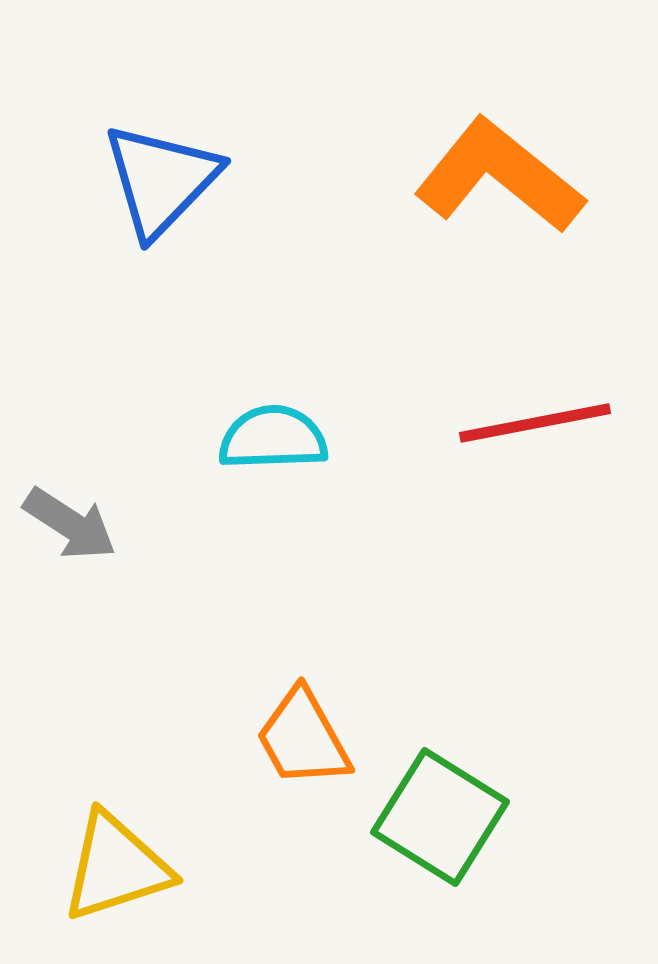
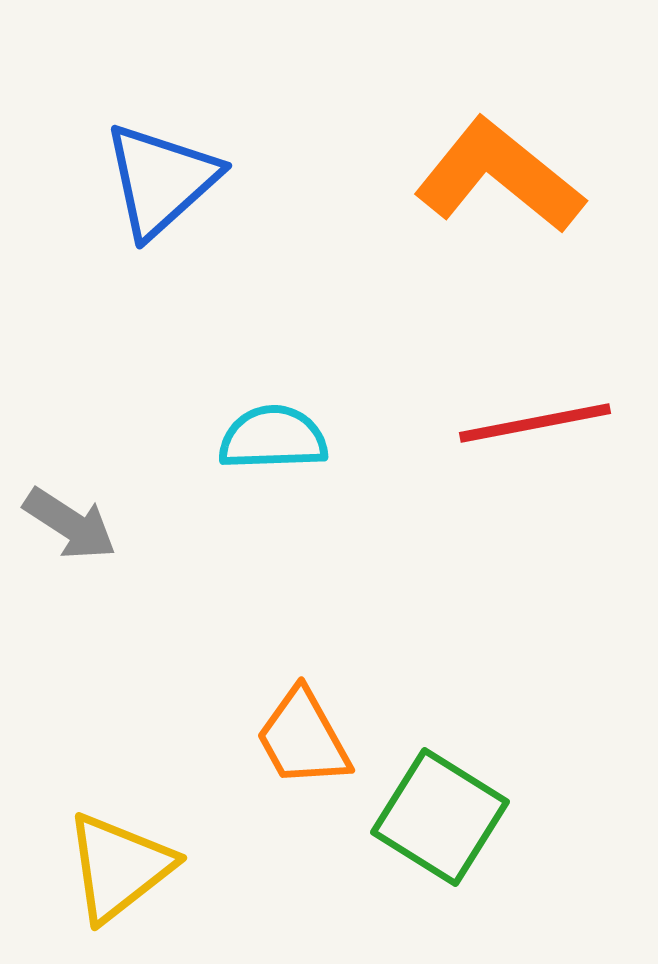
blue triangle: rotated 4 degrees clockwise
yellow triangle: moved 3 px right; rotated 20 degrees counterclockwise
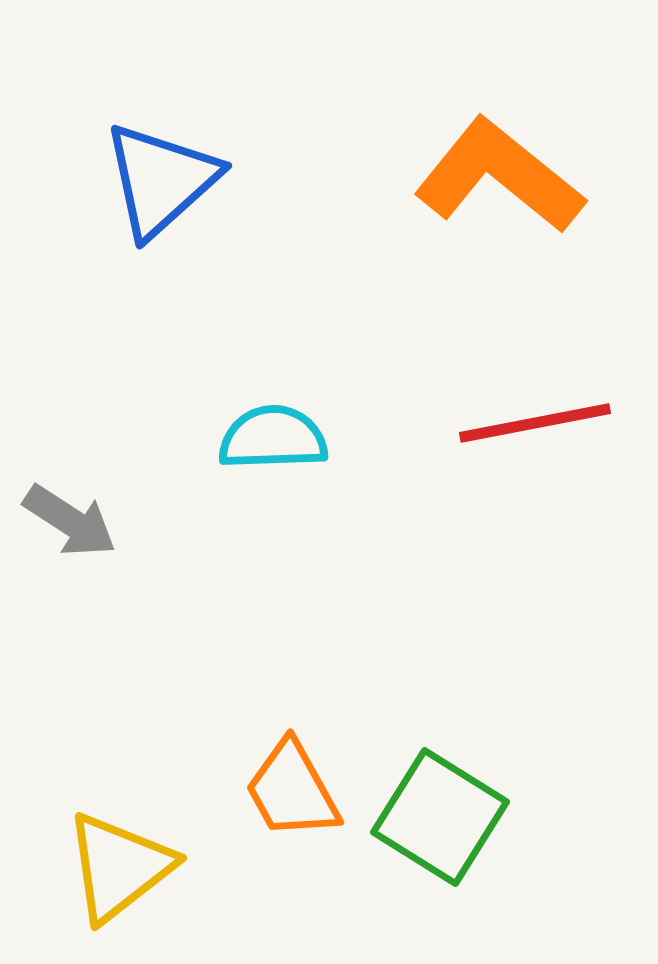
gray arrow: moved 3 px up
orange trapezoid: moved 11 px left, 52 px down
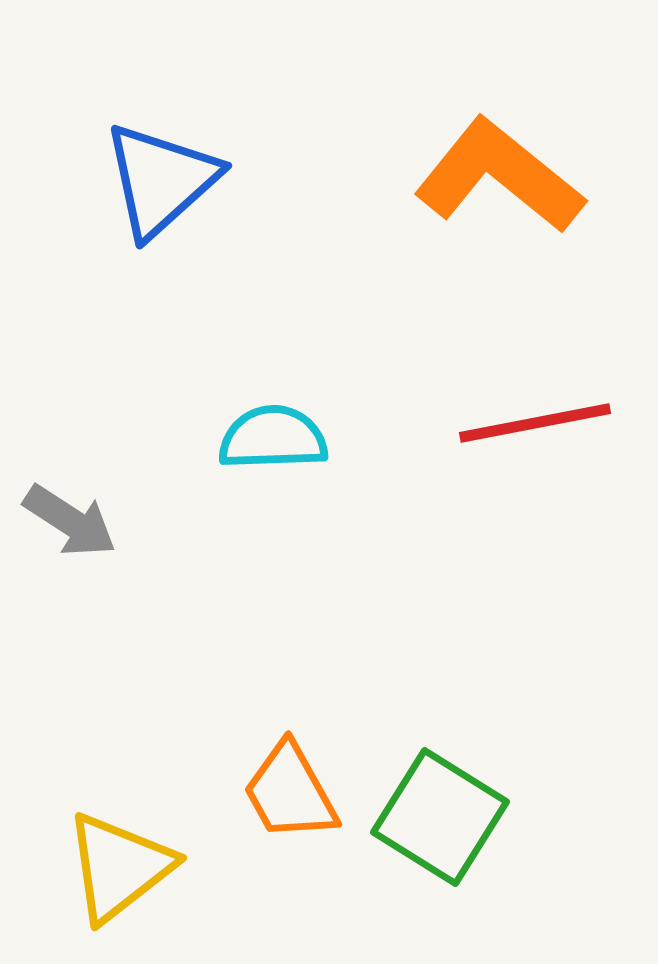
orange trapezoid: moved 2 px left, 2 px down
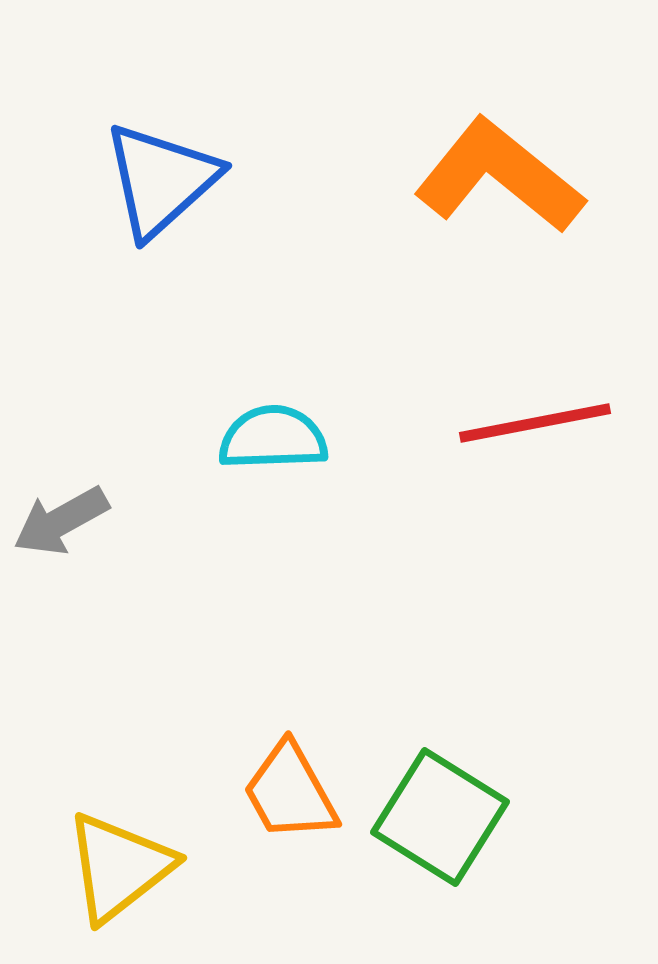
gray arrow: moved 9 px left; rotated 118 degrees clockwise
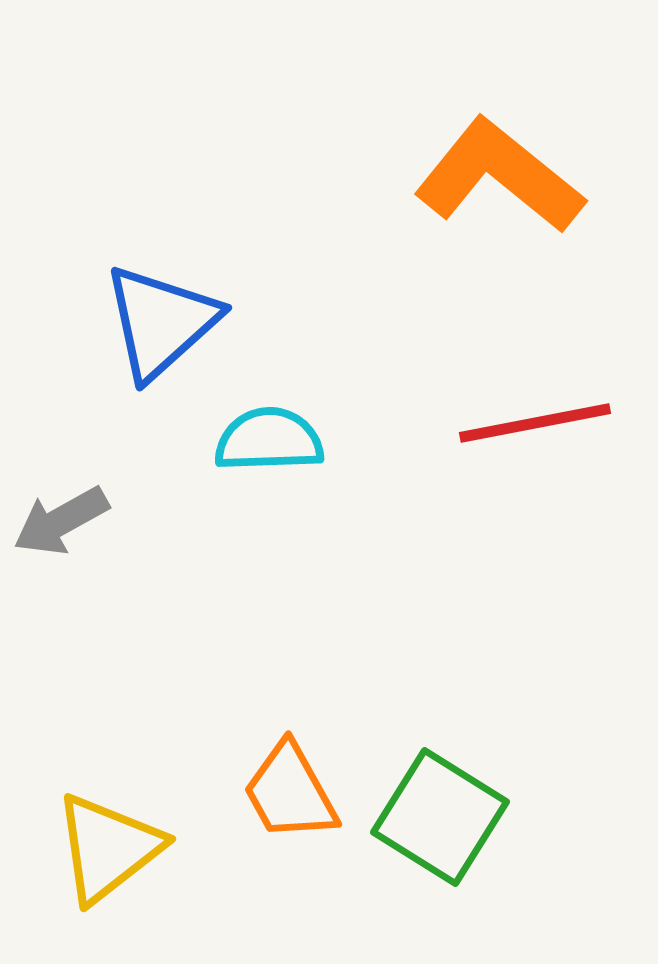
blue triangle: moved 142 px down
cyan semicircle: moved 4 px left, 2 px down
yellow triangle: moved 11 px left, 19 px up
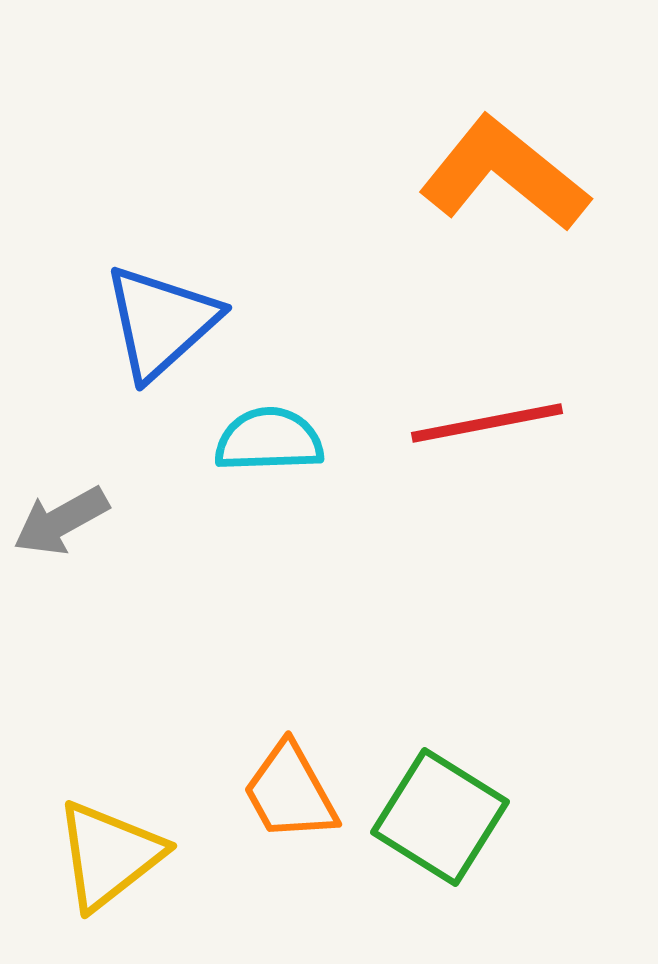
orange L-shape: moved 5 px right, 2 px up
red line: moved 48 px left
yellow triangle: moved 1 px right, 7 px down
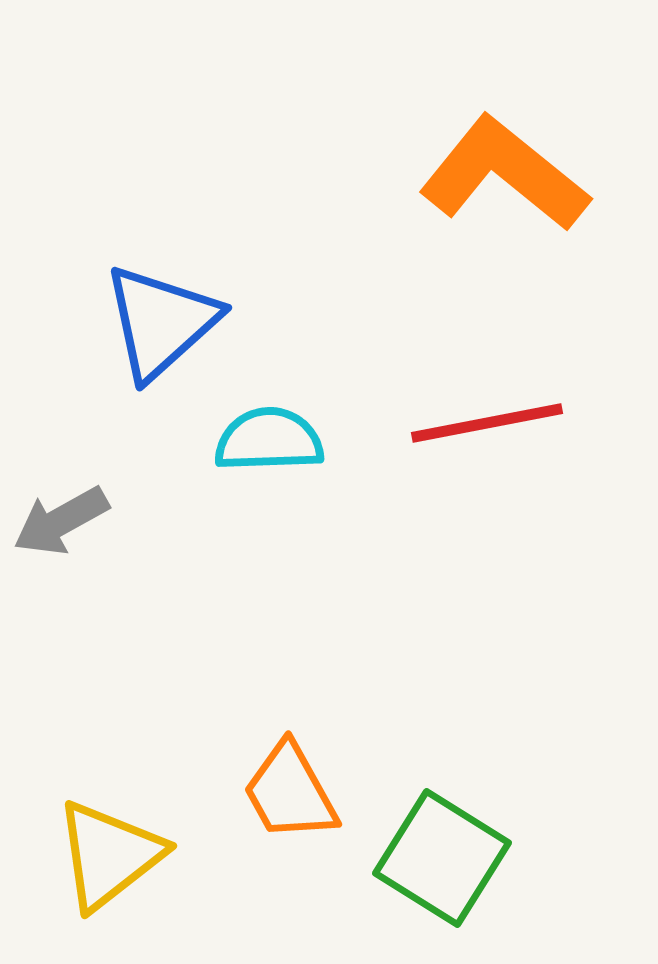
green square: moved 2 px right, 41 px down
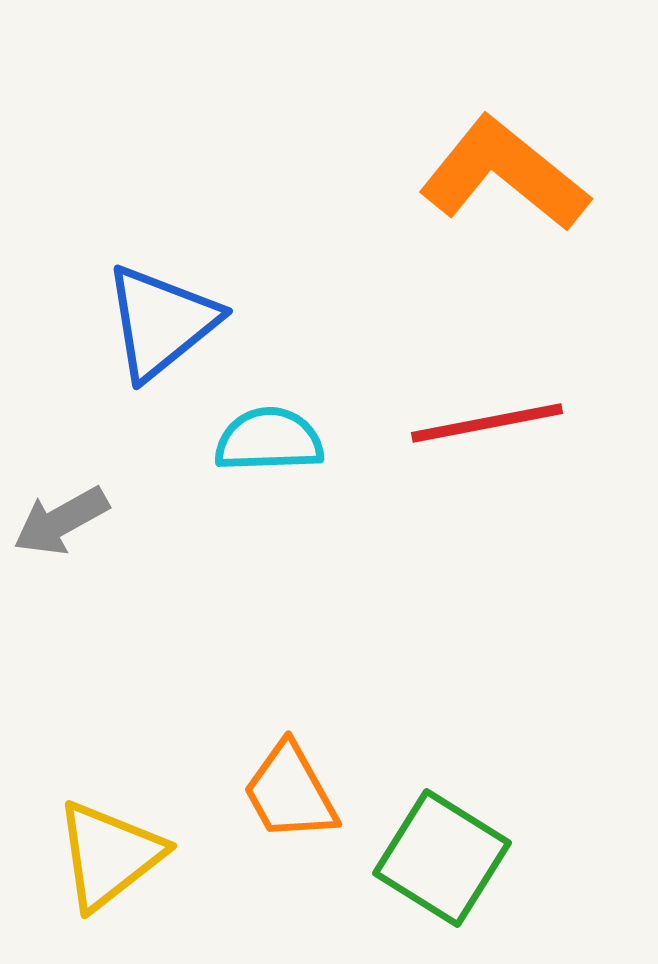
blue triangle: rotated 3 degrees clockwise
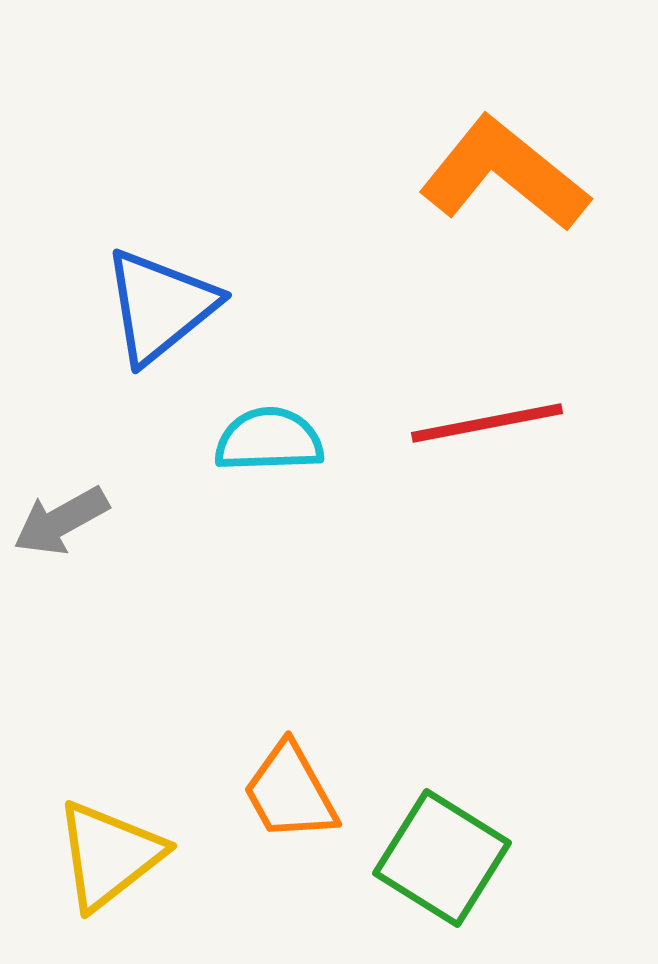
blue triangle: moved 1 px left, 16 px up
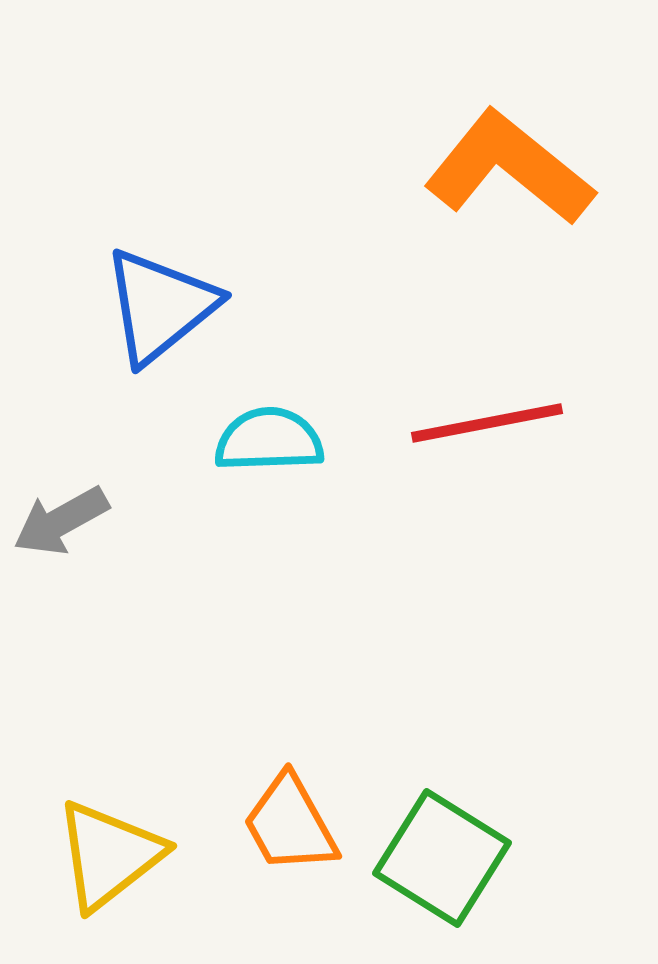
orange L-shape: moved 5 px right, 6 px up
orange trapezoid: moved 32 px down
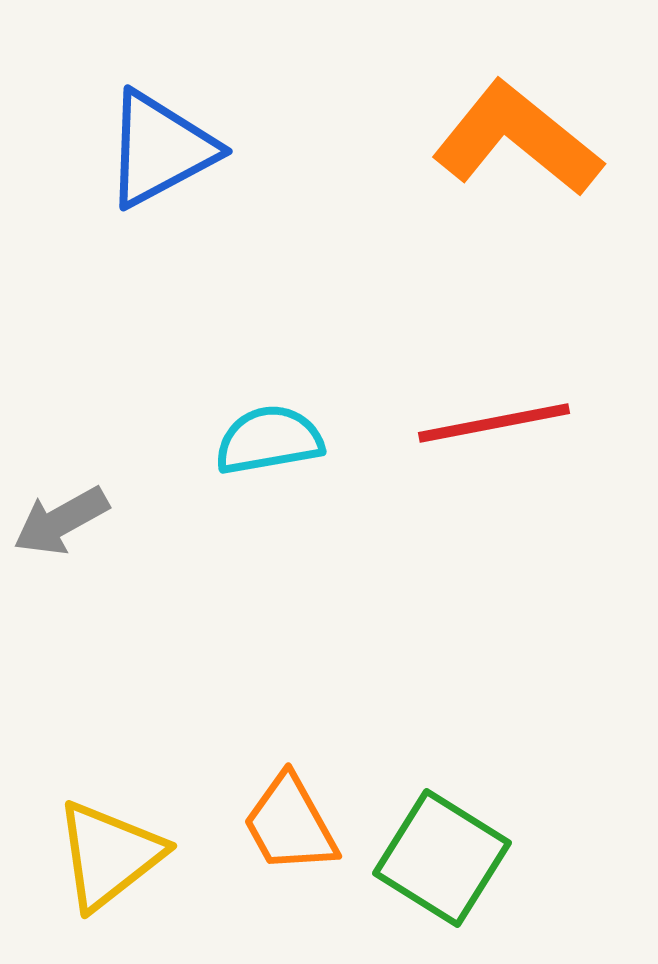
orange L-shape: moved 8 px right, 29 px up
blue triangle: moved 157 px up; rotated 11 degrees clockwise
red line: moved 7 px right
cyan semicircle: rotated 8 degrees counterclockwise
